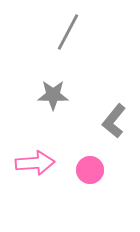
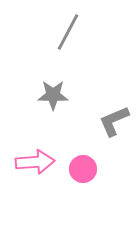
gray L-shape: rotated 28 degrees clockwise
pink arrow: moved 1 px up
pink circle: moved 7 px left, 1 px up
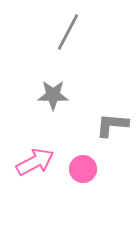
gray L-shape: moved 2 px left, 4 px down; rotated 28 degrees clockwise
pink arrow: rotated 24 degrees counterclockwise
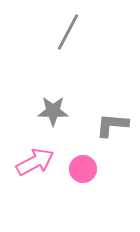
gray star: moved 16 px down
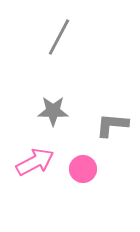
gray line: moved 9 px left, 5 px down
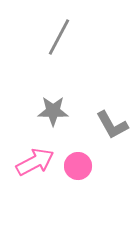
gray L-shape: rotated 124 degrees counterclockwise
pink circle: moved 5 px left, 3 px up
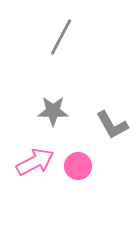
gray line: moved 2 px right
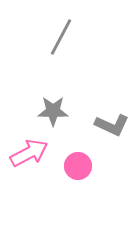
gray L-shape: rotated 36 degrees counterclockwise
pink arrow: moved 6 px left, 9 px up
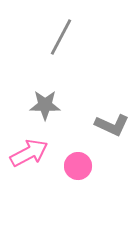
gray star: moved 8 px left, 6 px up
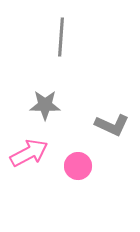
gray line: rotated 24 degrees counterclockwise
